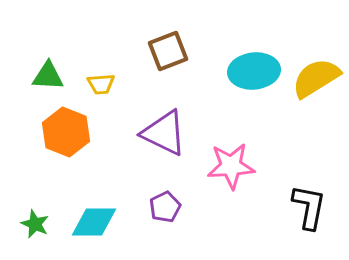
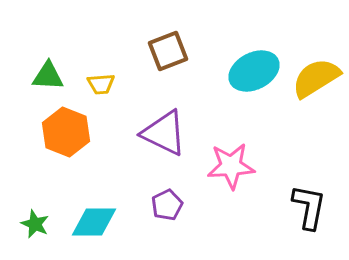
cyan ellipse: rotated 21 degrees counterclockwise
purple pentagon: moved 2 px right, 2 px up
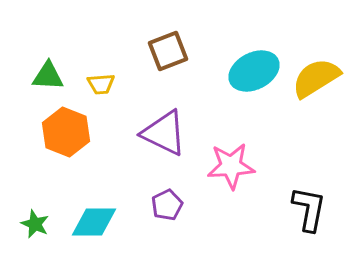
black L-shape: moved 2 px down
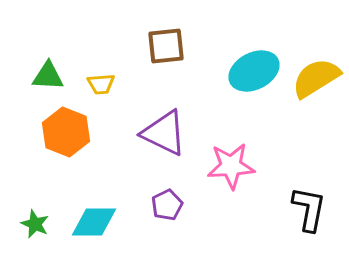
brown square: moved 2 px left, 5 px up; rotated 15 degrees clockwise
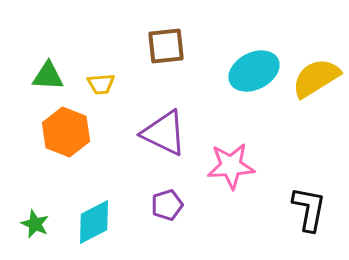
purple pentagon: rotated 8 degrees clockwise
cyan diamond: rotated 27 degrees counterclockwise
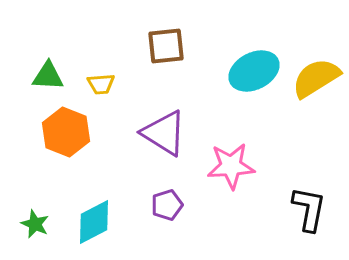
purple triangle: rotated 6 degrees clockwise
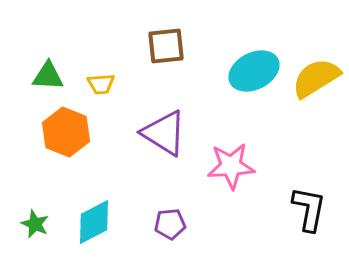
purple pentagon: moved 3 px right, 19 px down; rotated 12 degrees clockwise
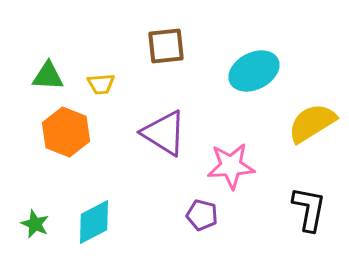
yellow semicircle: moved 4 px left, 45 px down
purple pentagon: moved 32 px right, 9 px up; rotated 20 degrees clockwise
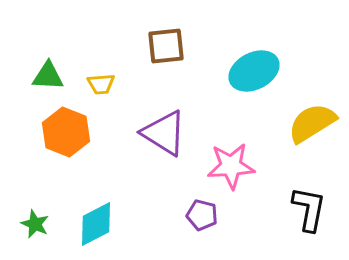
cyan diamond: moved 2 px right, 2 px down
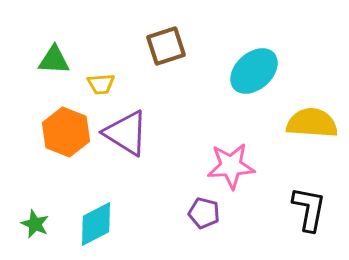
brown square: rotated 12 degrees counterclockwise
cyan ellipse: rotated 15 degrees counterclockwise
green triangle: moved 6 px right, 16 px up
yellow semicircle: rotated 36 degrees clockwise
purple triangle: moved 38 px left
purple pentagon: moved 2 px right, 2 px up
